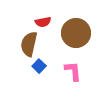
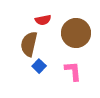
red semicircle: moved 2 px up
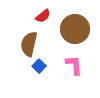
red semicircle: moved 4 px up; rotated 28 degrees counterclockwise
brown circle: moved 1 px left, 4 px up
pink L-shape: moved 1 px right, 6 px up
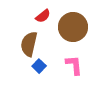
brown circle: moved 2 px left, 2 px up
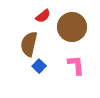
brown circle: moved 1 px left
pink L-shape: moved 2 px right
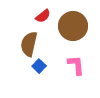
brown circle: moved 1 px right, 1 px up
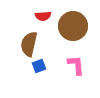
red semicircle: rotated 35 degrees clockwise
blue square: rotated 24 degrees clockwise
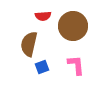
blue square: moved 3 px right, 1 px down
